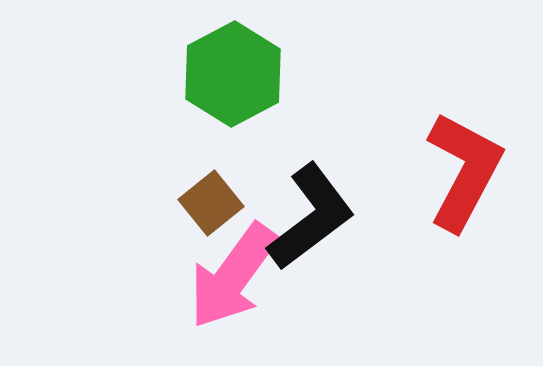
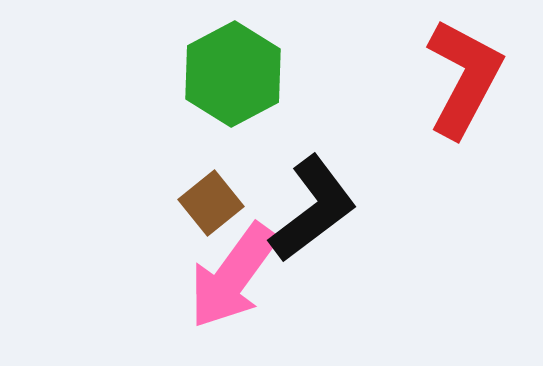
red L-shape: moved 93 px up
black L-shape: moved 2 px right, 8 px up
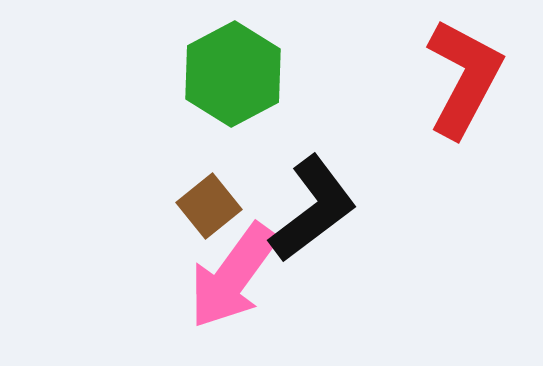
brown square: moved 2 px left, 3 px down
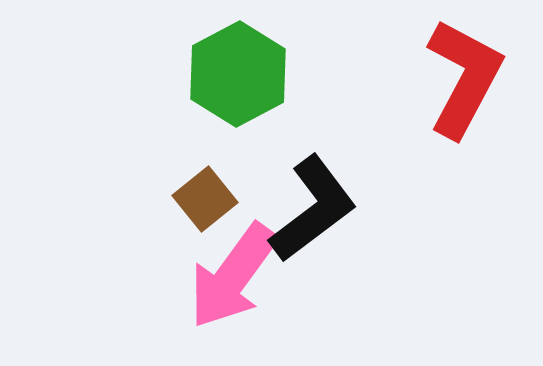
green hexagon: moved 5 px right
brown square: moved 4 px left, 7 px up
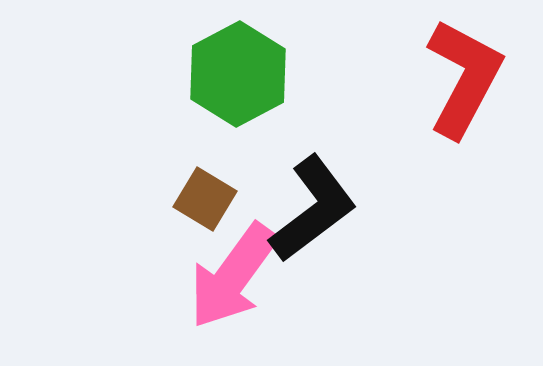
brown square: rotated 20 degrees counterclockwise
